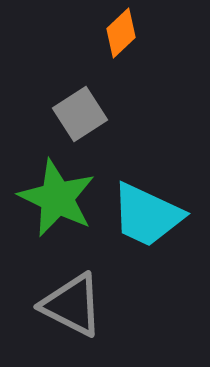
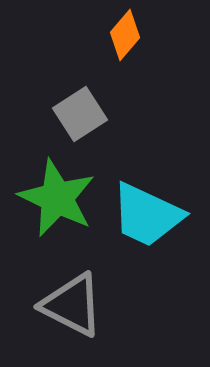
orange diamond: moved 4 px right, 2 px down; rotated 6 degrees counterclockwise
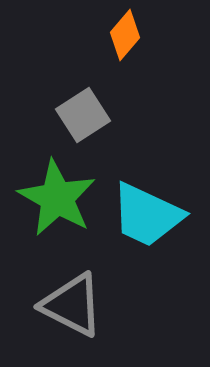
gray square: moved 3 px right, 1 px down
green star: rotated 4 degrees clockwise
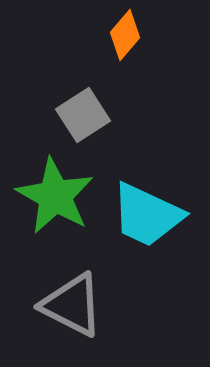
green star: moved 2 px left, 2 px up
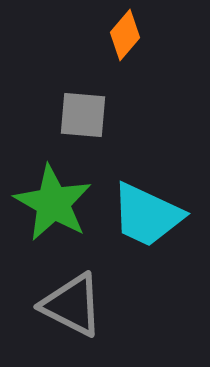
gray square: rotated 38 degrees clockwise
green star: moved 2 px left, 7 px down
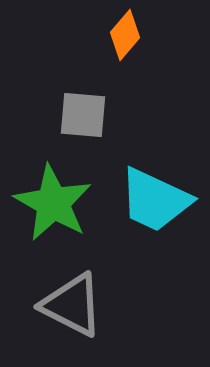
cyan trapezoid: moved 8 px right, 15 px up
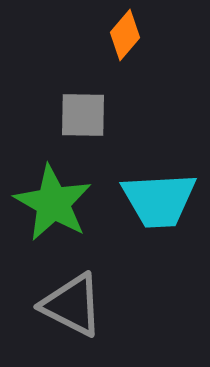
gray square: rotated 4 degrees counterclockwise
cyan trapezoid: moved 4 px right; rotated 28 degrees counterclockwise
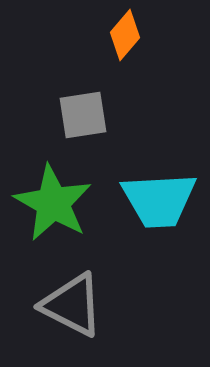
gray square: rotated 10 degrees counterclockwise
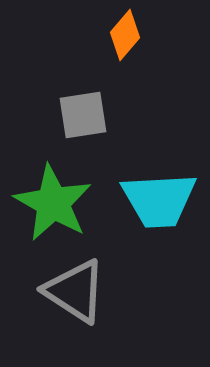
gray triangle: moved 3 px right, 14 px up; rotated 6 degrees clockwise
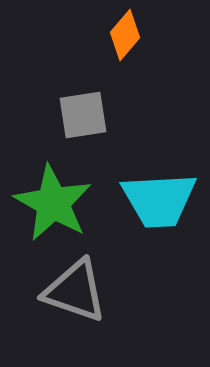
gray triangle: rotated 14 degrees counterclockwise
